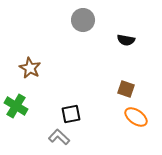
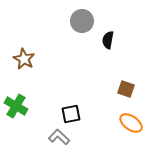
gray circle: moved 1 px left, 1 px down
black semicircle: moved 18 px left; rotated 90 degrees clockwise
brown star: moved 6 px left, 9 px up
orange ellipse: moved 5 px left, 6 px down
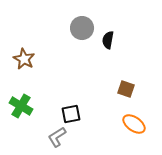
gray circle: moved 7 px down
green cross: moved 5 px right
orange ellipse: moved 3 px right, 1 px down
gray L-shape: moved 2 px left; rotated 75 degrees counterclockwise
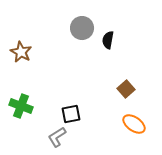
brown star: moved 3 px left, 7 px up
brown square: rotated 30 degrees clockwise
green cross: rotated 10 degrees counterclockwise
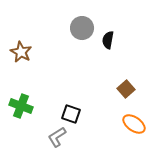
black square: rotated 30 degrees clockwise
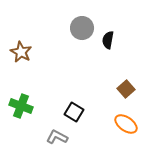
black square: moved 3 px right, 2 px up; rotated 12 degrees clockwise
orange ellipse: moved 8 px left
gray L-shape: rotated 60 degrees clockwise
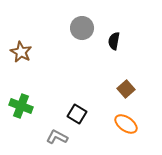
black semicircle: moved 6 px right, 1 px down
black square: moved 3 px right, 2 px down
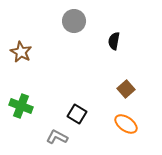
gray circle: moved 8 px left, 7 px up
